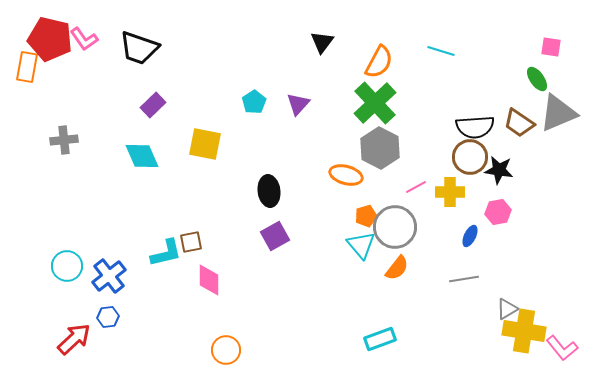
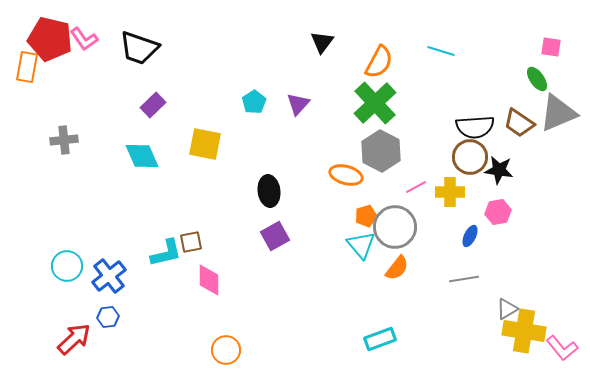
gray hexagon at (380, 148): moved 1 px right, 3 px down
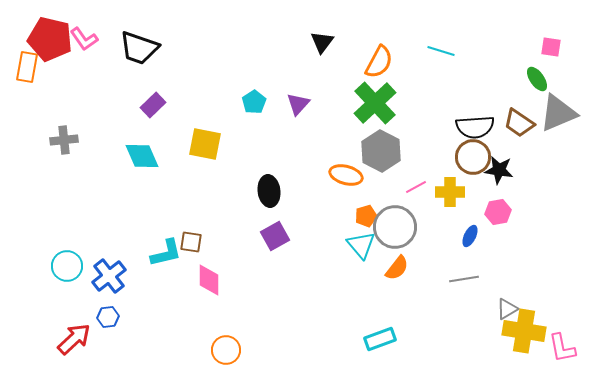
brown circle at (470, 157): moved 3 px right
brown square at (191, 242): rotated 20 degrees clockwise
pink L-shape at (562, 348): rotated 28 degrees clockwise
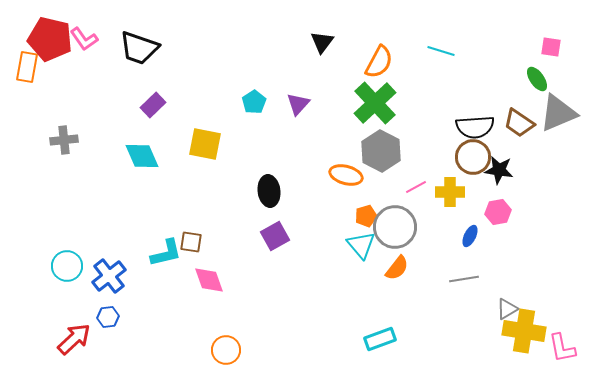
pink diamond at (209, 280): rotated 20 degrees counterclockwise
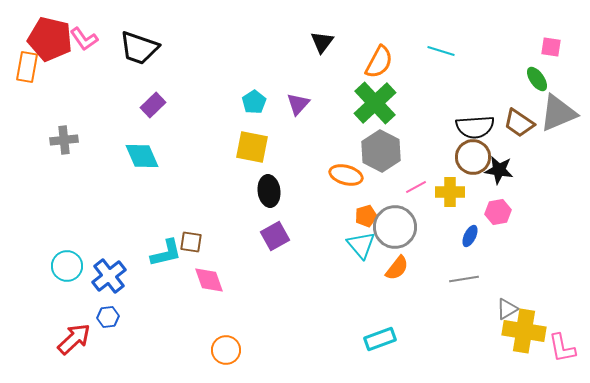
yellow square at (205, 144): moved 47 px right, 3 px down
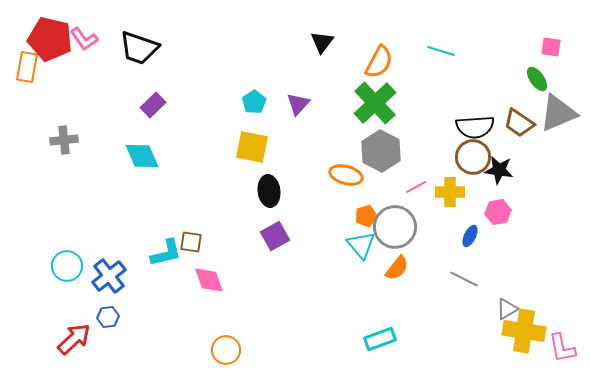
gray line at (464, 279): rotated 36 degrees clockwise
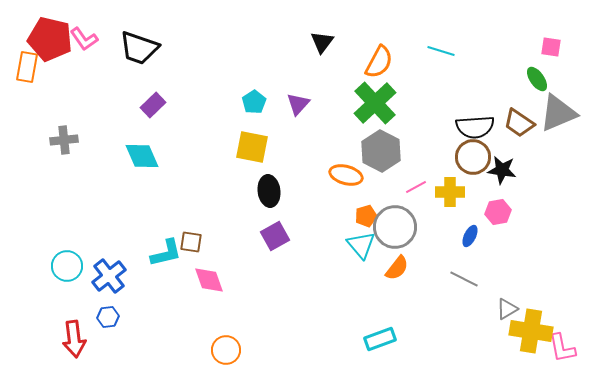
black star at (499, 170): moved 3 px right
yellow cross at (524, 331): moved 7 px right
red arrow at (74, 339): rotated 126 degrees clockwise
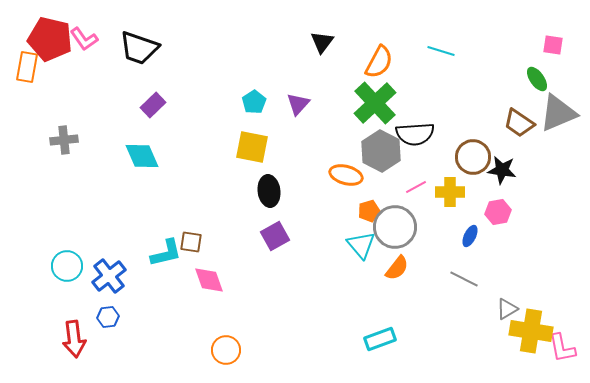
pink square at (551, 47): moved 2 px right, 2 px up
black semicircle at (475, 127): moved 60 px left, 7 px down
orange pentagon at (366, 216): moved 3 px right, 5 px up
